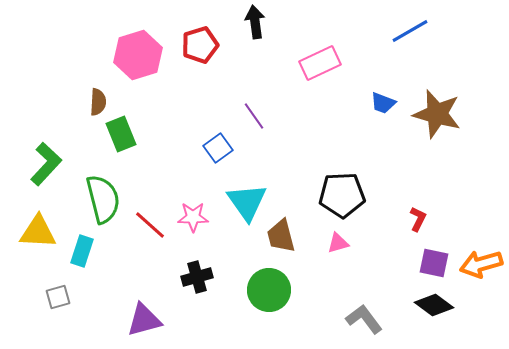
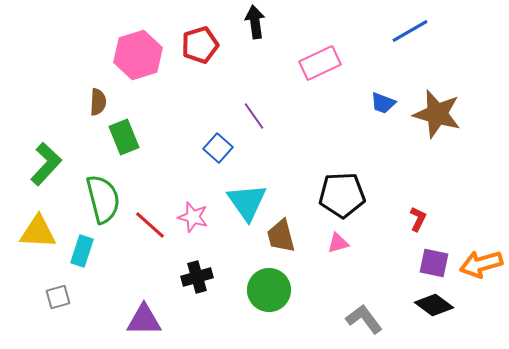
green rectangle: moved 3 px right, 3 px down
blue square: rotated 12 degrees counterclockwise
pink star: rotated 16 degrees clockwise
purple triangle: rotated 15 degrees clockwise
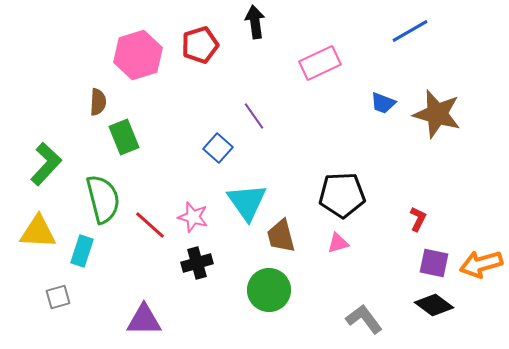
black cross: moved 14 px up
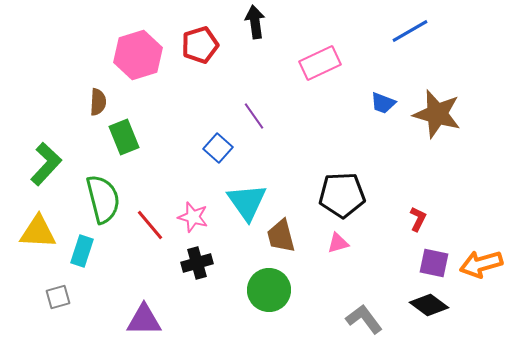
red line: rotated 8 degrees clockwise
black diamond: moved 5 px left
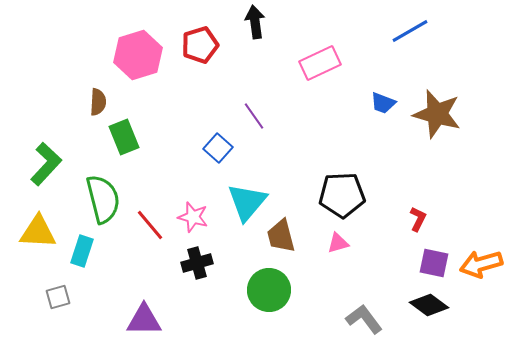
cyan triangle: rotated 15 degrees clockwise
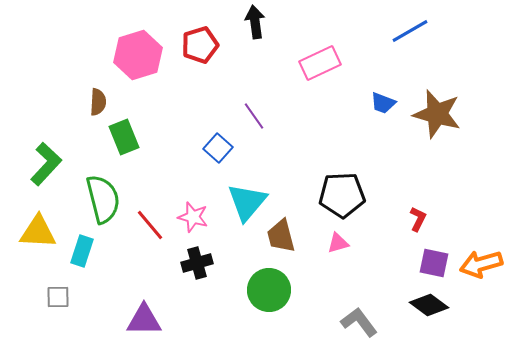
gray square: rotated 15 degrees clockwise
gray L-shape: moved 5 px left, 3 px down
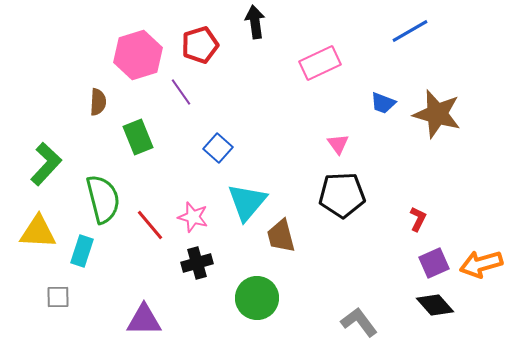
purple line: moved 73 px left, 24 px up
green rectangle: moved 14 px right
pink triangle: moved 99 px up; rotated 50 degrees counterclockwise
purple square: rotated 36 degrees counterclockwise
green circle: moved 12 px left, 8 px down
black diamond: moved 6 px right; rotated 12 degrees clockwise
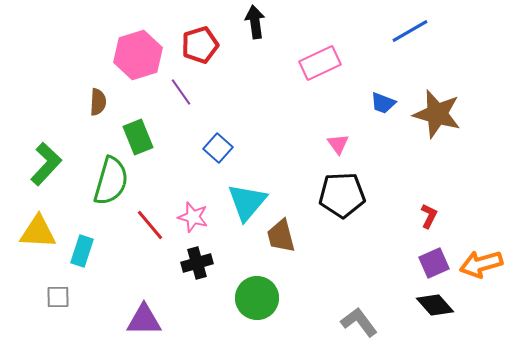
green semicircle: moved 8 px right, 18 px up; rotated 30 degrees clockwise
red L-shape: moved 11 px right, 3 px up
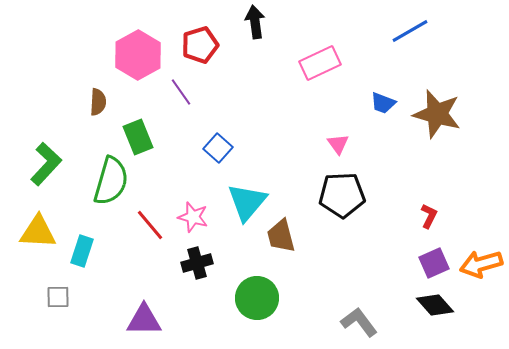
pink hexagon: rotated 12 degrees counterclockwise
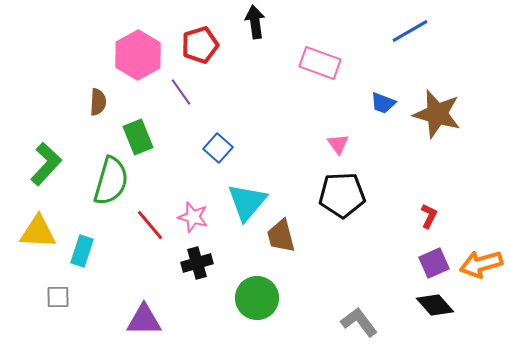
pink rectangle: rotated 45 degrees clockwise
